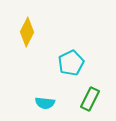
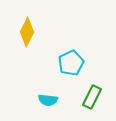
green rectangle: moved 2 px right, 2 px up
cyan semicircle: moved 3 px right, 3 px up
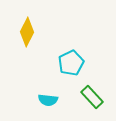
green rectangle: rotated 70 degrees counterclockwise
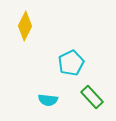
yellow diamond: moved 2 px left, 6 px up
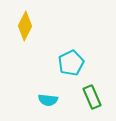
green rectangle: rotated 20 degrees clockwise
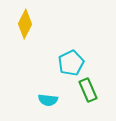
yellow diamond: moved 2 px up
green rectangle: moved 4 px left, 7 px up
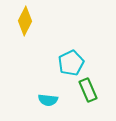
yellow diamond: moved 3 px up
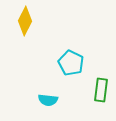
cyan pentagon: rotated 20 degrees counterclockwise
green rectangle: moved 13 px right; rotated 30 degrees clockwise
